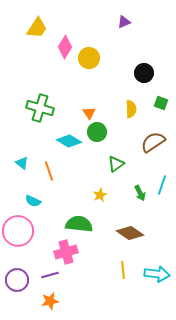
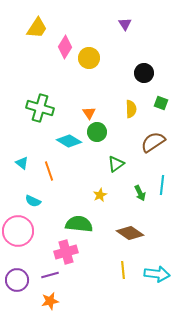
purple triangle: moved 1 px right, 2 px down; rotated 40 degrees counterclockwise
cyan line: rotated 12 degrees counterclockwise
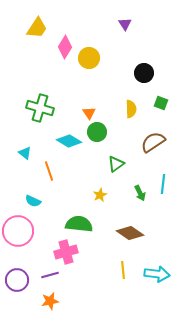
cyan triangle: moved 3 px right, 10 px up
cyan line: moved 1 px right, 1 px up
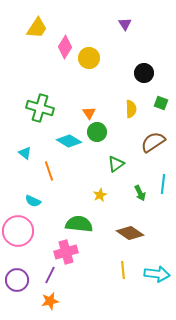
purple line: rotated 48 degrees counterclockwise
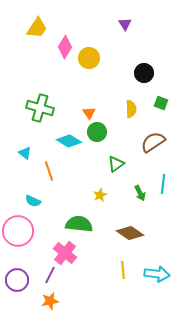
pink cross: moved 1 px left, 1 px down; rotated 35 degrees counterclockwise
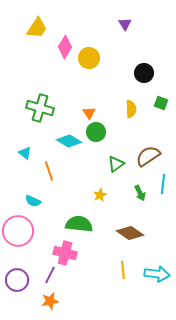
green circle: moved 1 px left
brown semicircle: moved 5 px left, 14 px down
pink cross: rotated 25 degrees counterclockwise
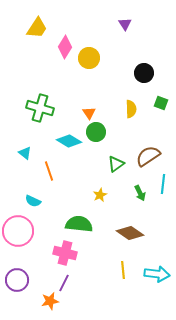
purple line: moved 14 px right, 8 px down
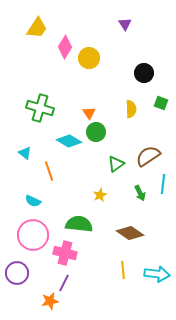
pink circle: moved 15 px right, 4 px down
purple circle: moved 7 px up
